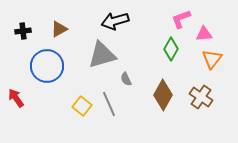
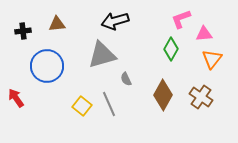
brown triangle: moved 2 px left, 5 px up; rotated 24 degrees clockwise
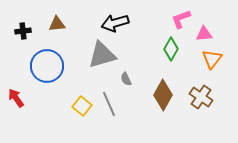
black arrow: moved 2 px down
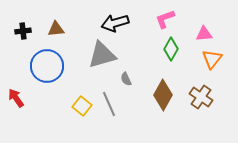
pink L-shape: moved 16 px left
brown triangle: moved 1 px left, 5 px down
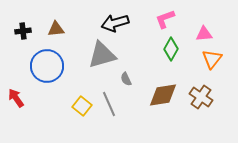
brown diamond: rotated 52 degrees clockwise
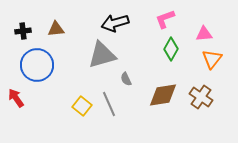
blue circle: moved 10 px left, 1 px up
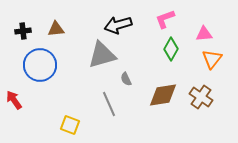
black arrow: moved 3 px right, 2 px down
blue circle: moved 3 px right
red arrow: moved 2 px left, 2 px down
yellow square: moved 12 px left, 19 px down; rotated 18 degrees counterclockwise
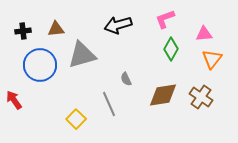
gray triangle: moved 20 px left
yellow square: moved 6 px right, 6 px up; rotated 24 degrees clockwise
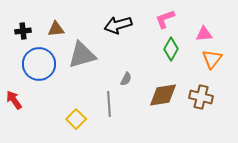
blue circle: moved 1 px left, 1 px up
gray semicircle: rotated 128 degrees counterclockwise
brown cross: rotated 20 degrees counterclockwise
gray line: rotated 20 degrees clockwise
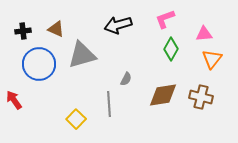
brown triangle: rotated 30 degrees clockwise
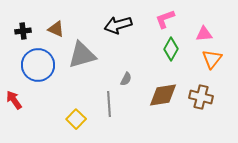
blue circle: moved 1 px left, 1 px down
